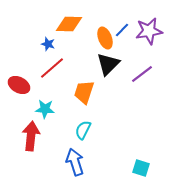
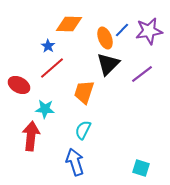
blue star: moved 2 px down; rotated 16 degrees clockwise
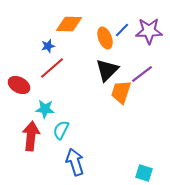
purple star: rotated 8 degrees clockwise
blue star: rotated 24 degrees clockwise
black triangle: moved 1 px left, 6 px down
orange trapezoid: moved 37 px right
cyan semicircle: moved 22 px left
cyan square: moved 3 px right, 5 px down
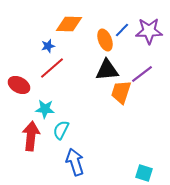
orange ellipse: moved 2 px down
black triangle: rotated 40 degrees clockwise
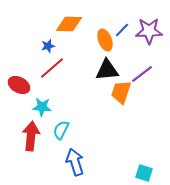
cyan star: moved 3 px left, 2 px up
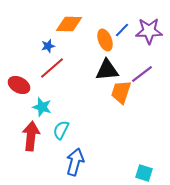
cyan star: rotated 12 degrees clockwise
blue arrow: rotated 32 degrees clockwise
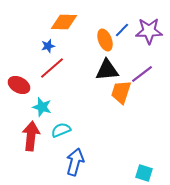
orange diamond: moved 5 px left, 2 px up
cyan semicircle: rotated 42 degrees clockwise
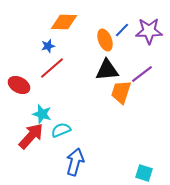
cyan star: moved 7 px down
red arrow: rotated 36 degrees clockwise
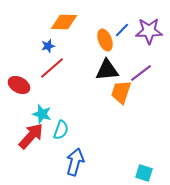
purple line: moved 1 px left, 1 px up
cyan semicircle: rotated 132 degrees clockwise
